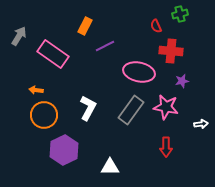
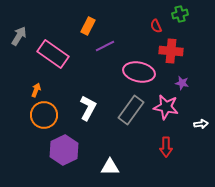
orange rectangle: moved 3 px right
purple star: moved 2 px down; rotated 24 degrees clockwise
orange arrow: rotated 104 degrees clockwise
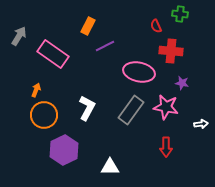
green cross: rotated 21 degrees clockwise
white L-shape: moved 1 px left
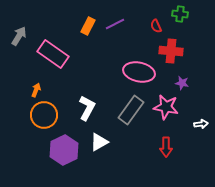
purple line: moved 10 px right, 22 px up
white triangle: moved 11 px left, 25 px up; rotated 30 degrees counterclockwise
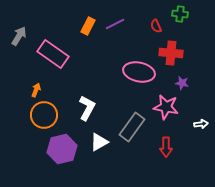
red cross: moved 2 px down
gray rectangle: moved 1 px right, 17 px down
purple hexagon: moved 2 px left, 1 px up; rotated 12 degrees clockwise
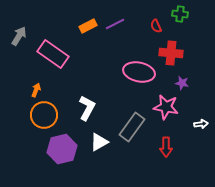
orange rectangle: rotated 36 degrees clockwise
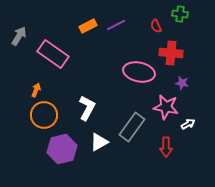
purple line: moved 1 px right, 1 px down
white arrow: moved 13 px left; rotated 24 degrees counterclockwise
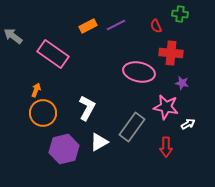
gray arrow: moved 6 px left; rotated 84 degrees counterclockwise
orange circle: moved 1 px left, 2 px up
purple hexagon: moved 2 px right
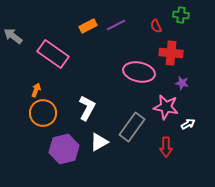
green cross: moved 1 px right, 1 px down
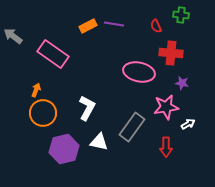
purple line: moved 2 px left, 1 px up; rotated 36 degrees clockwise
pink star: rotated 20 degrees counterclockwise
white triangle: rotated 42 degrees clockwise
